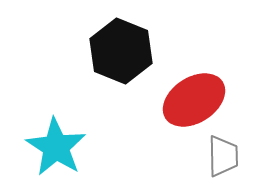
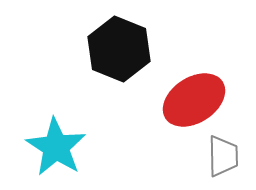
black hexagon: moved 2 px left, 2 px up
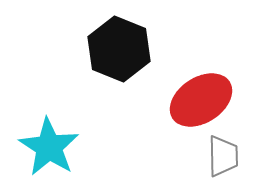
red ellipse: moved 7 px right
cyan star: moved 7 px left
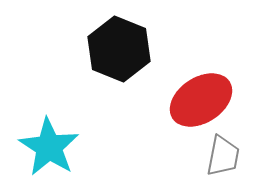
gray trapezoid: rotated 12 degrees clockwise
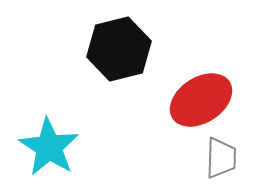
black hexagon: rotated 24 degrees clockwise
gray trapezoid: moved 2 px left, 2 px down; rotated 9 degrees counterclockwise
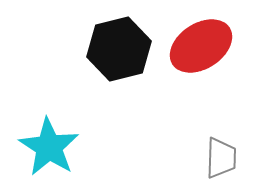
red ellipse: moved 54 px up
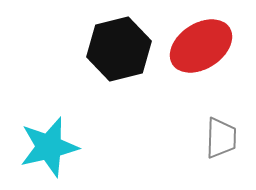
cyan star: rotated 26 degrees clockwise
gray trapezoid: moved 20 px up
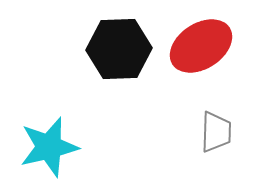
black hexagon: rotated 12 degrees clockwise
gray trapezoid: moved 5 px left, 6 px up
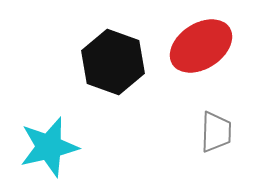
black hexagon: moved 6 px left, 13 px down; rotated 22 degrees clockwise
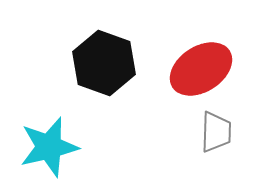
red ellipse: moved 23 px down
black hexagon: moved 9 px left, 1 px down
